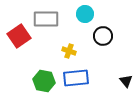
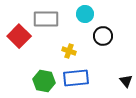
red square: rotated 10 degrees counterclockwise
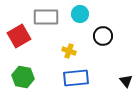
cyan circle: moved 5 px left
gray rectangle: moved 2 px up
red square: rotated 15 degrees clockwise
green hexagon: moved 21 px left, 4 px up
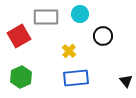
yellow cross: rotated 24 degrees clockwise
green hexagon: moved 2 px left; rotated 25 degrees clockwise
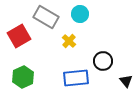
gray rectangle: rotated 30 degrees clockwise
black circle: moved 25 px down
yellow cross: moved 10 px up
green hexagon: moved 2 px right
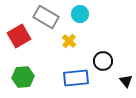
green hexagon: rotated 20 degrees clockwise
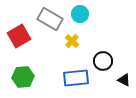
gray rectangle: moved 4 px right, 2 px down
yellow cross: moved 3 px right
black triangle: moved 2 px left, 1 px up; rotated 24 degrees counterclockwise
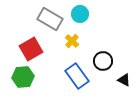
red square: moved 12 px right, 13 px down
blue rectangle: moved 1 px right, 2 px up; rotated 60 degrees clockwise
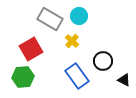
cyan circle: moved 1 px left, 2 px down
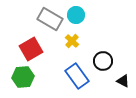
cyan circle: moved 3 px left, 1 px up
black triangle: moved 1 px left, 1 px down
